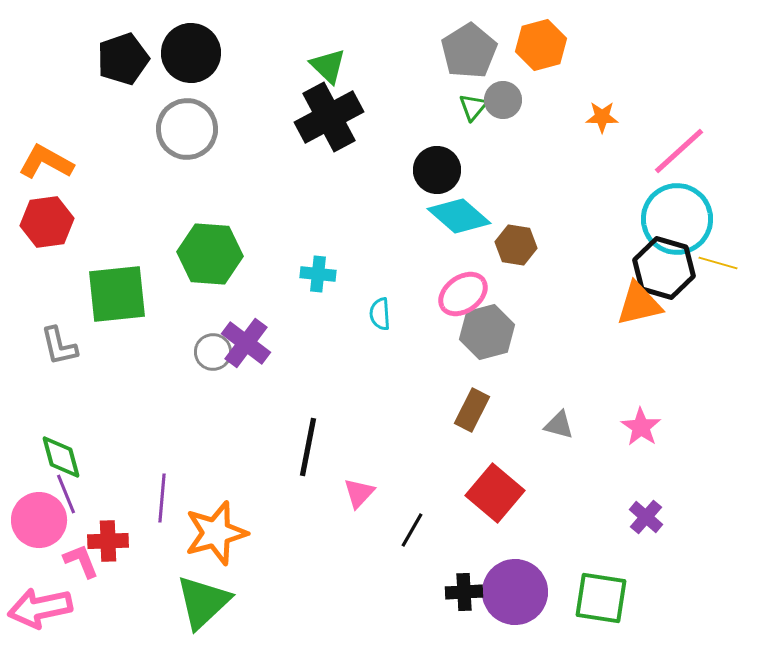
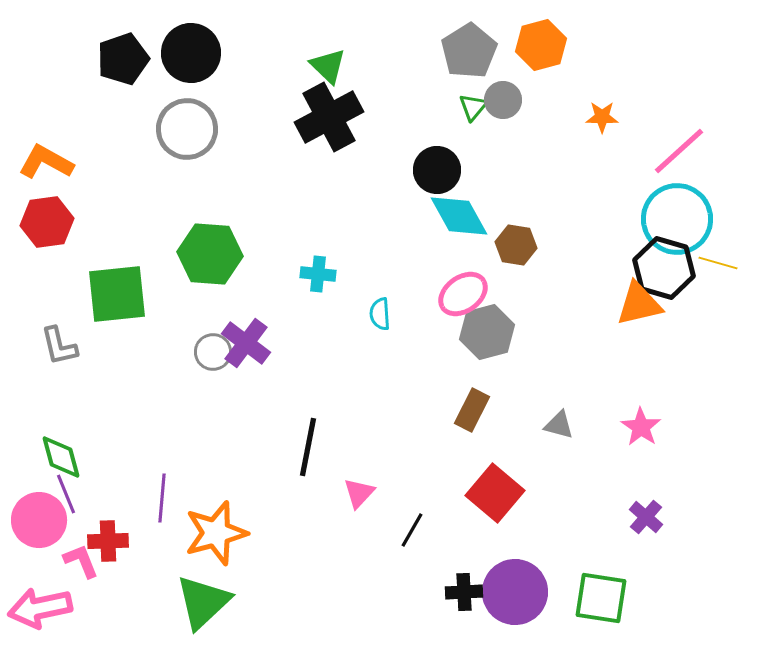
cyan diamond at (459, 216): rotated 20 degrees clockwise
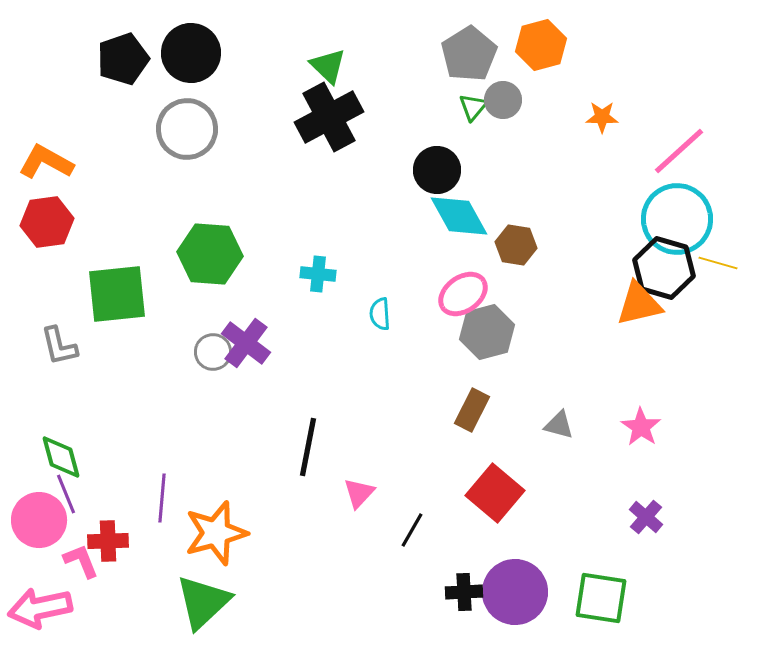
gray pentagon at (469, 51): moved 3 px down
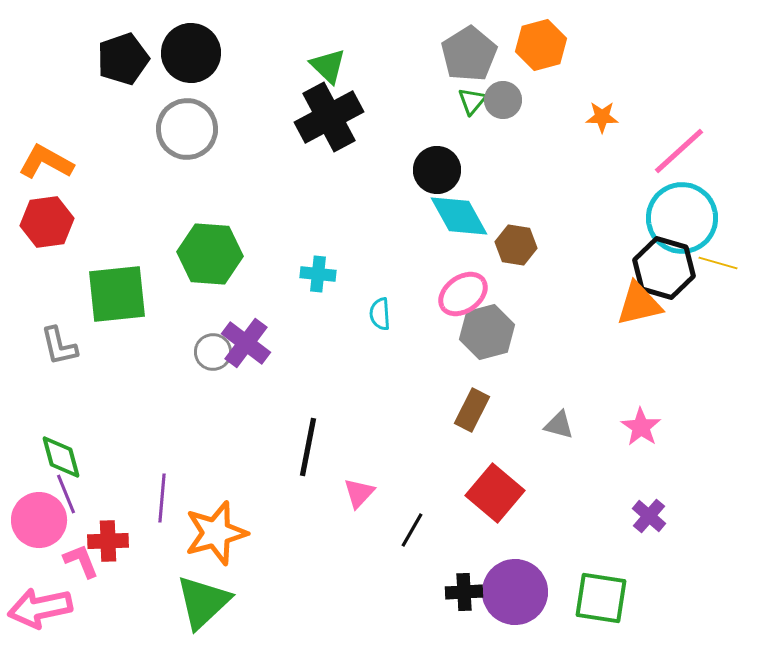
green triangle at (473, 107): moved 1 px left, 6 px up
cyan circle at (677, 219): moved 5 px right, 1 px up
purple cross at (646, 517): moved 3 px right, 1 px up
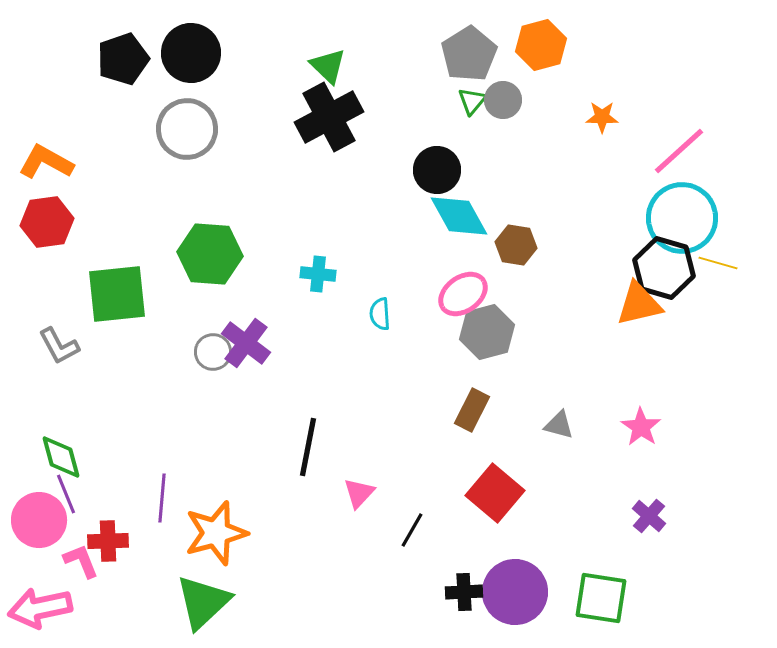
gray L-shape at (59, 346): rotated 15 degrees counterclockwise
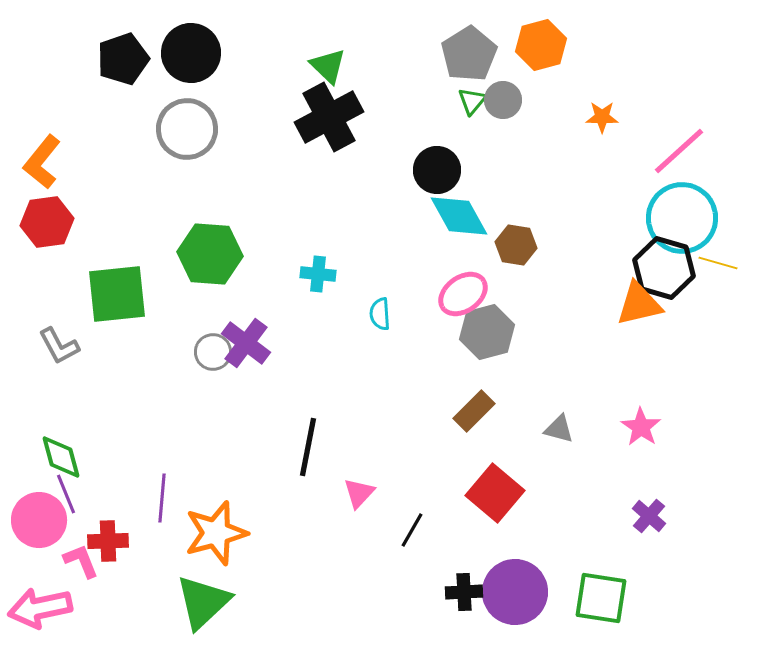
orange L-shape at (46, 162): moved 4 px left; rotated 80 degrees counterclockwise
brown rectangle at (472, 410): moved 2 px right, 1 px down; rotated 18 degrees clockwise
gray triangle at (559, 425): moved 4 px down
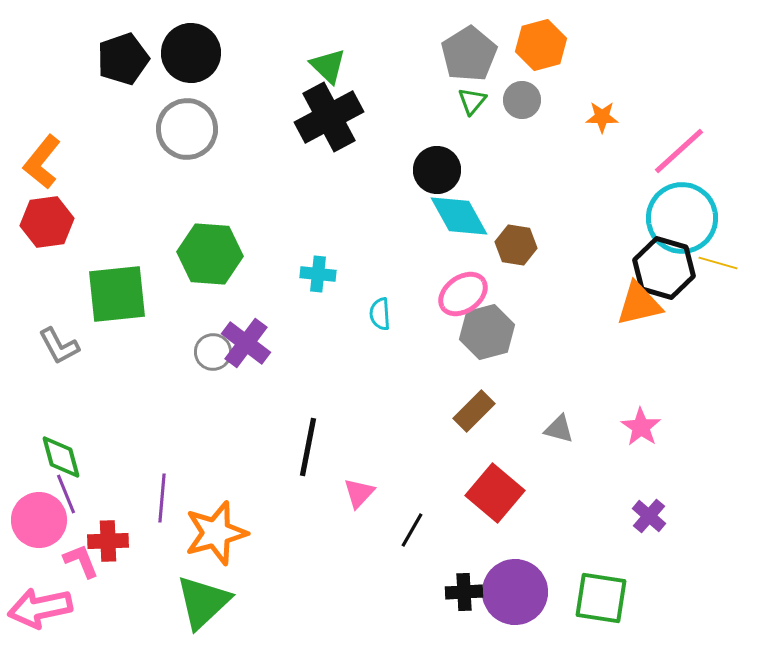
gray circle at (503, 100): moved 19 px right
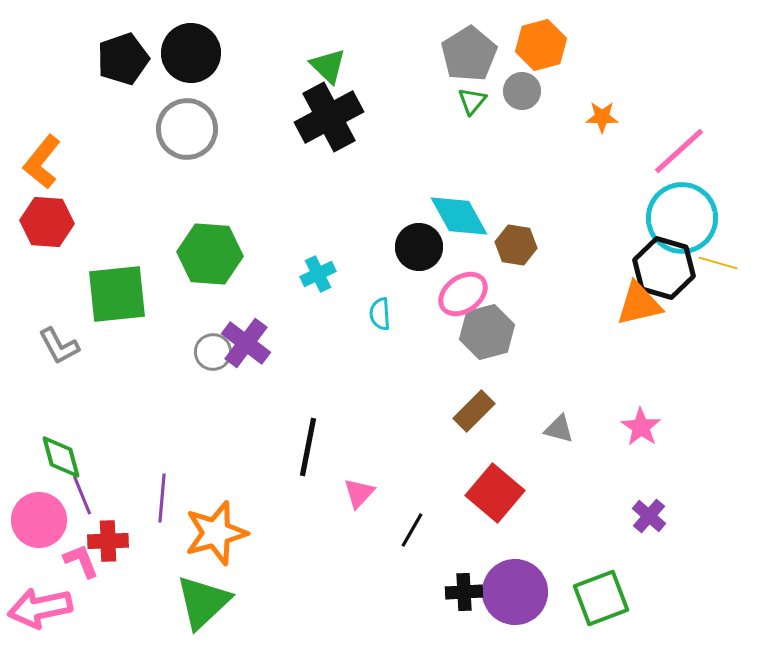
gray circle at (522, 100): moved 9 px up
black circle at (437, 170): moved 18 px left, 77 px down
red hexagon at (47, 222): rotated 12 degrees clockwise
cyan cross at (318, 274): rotated 32 degrees counterclockwise
purple line at (66, 494): moved 16 px right, 1 px down
green square at (601, 598): rotated 30 degrees counterclockwise
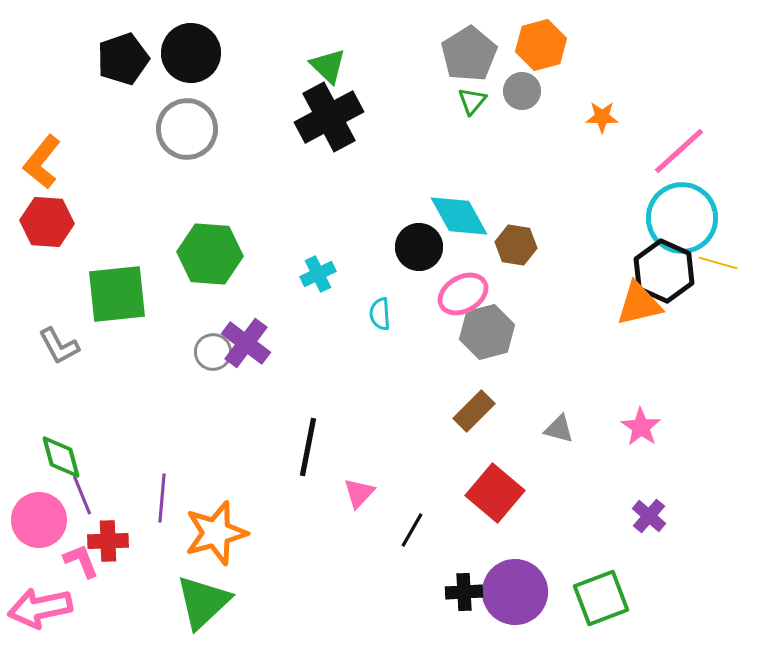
black hexagon at (664, 268): moved 3 px down; rotated 8 degrees clockwise
pink ellipse at (463, 294): rotated 6 degrees clockwise
